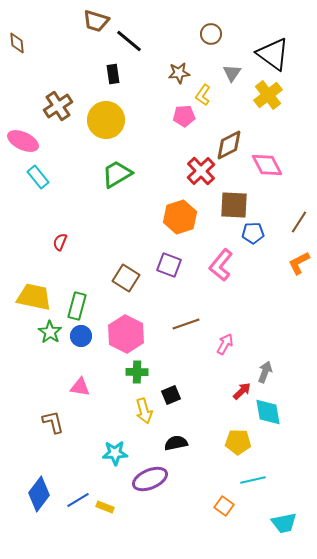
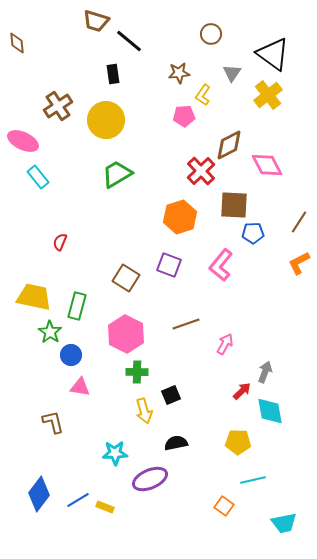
blue circle at (81, 336): moved 10 px left, 19 px down
cyan diamond at (268, 412): moved 2 px right, 1 px up
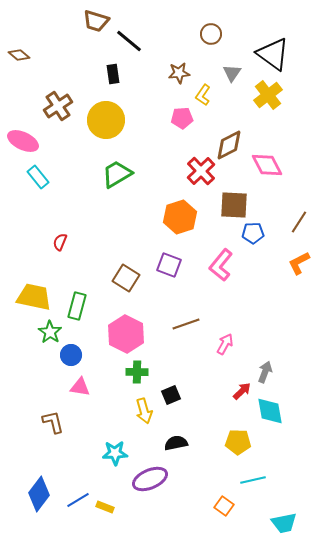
brown diamond at (17, 43): moved 2 px right, 12 px down; rotated 45 degrees counterclockwise
pink pentagon at (184, 116): moved 2 px left, 2 px down
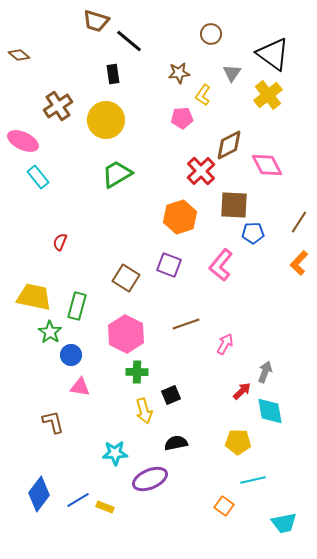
orange L-shape at (299, 263): rotated 20 degrees counterclockwise
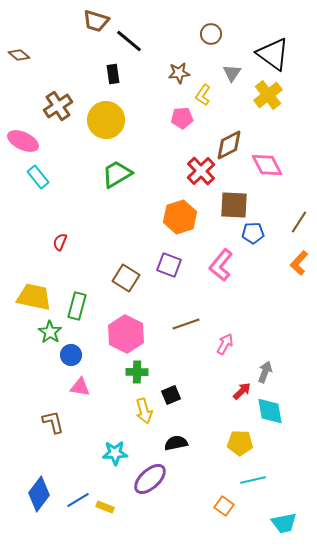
yellow pentagon at (238, 442): moved 2 px right, 1 px down
purple ellipse at (150, 479): rotated 20 degrees counterclockwise
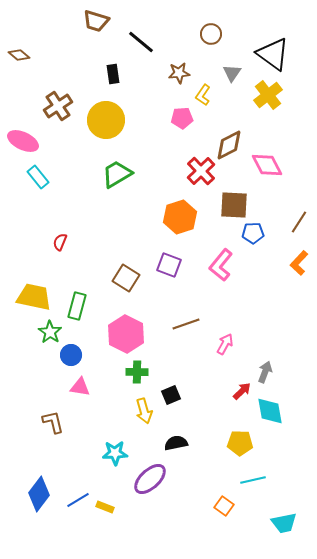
black line at (129, 41): moved 12 px right, 1 px down
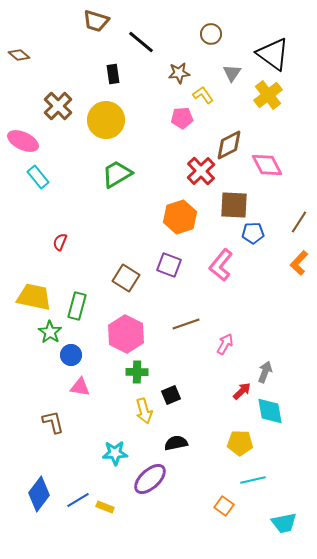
yellow L-shape at (203, 95): rotated 110 degrees clockwise
brown cross at (58, 106): rotated 12 degrees counterclockwise
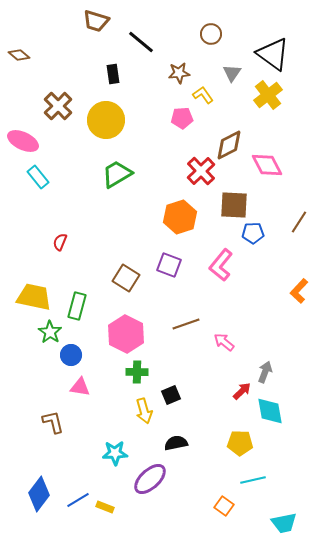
orange L-shape at (299, 263): moved 28 px down
pink arrow at (225, 344): moved 1 px left, 2 px up; rotated 80 degrees counterclockwise
